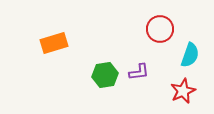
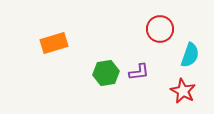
green hexagon: moved 1 px right, 2 px up
red star: rotated 20 degrees counterclockwise
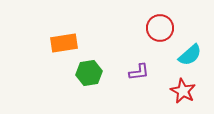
red circle: moved 1 px up
orange rectangle: moved 10 px right; rotated 8 degrees clockwise
cyan semicircle: rotated 30 degrees clockwise
green hexagon: moved 17 px left
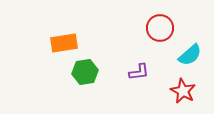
green hexagon: moved 4 px left, 1 px up
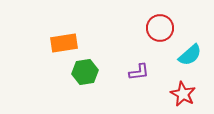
red star: moved 3 px down
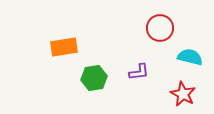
orange rectangle: moved 4 px down
cyan semicircle: moved 2 px down; rotated 125 degrees counterclockwise
green hexagon: moved 9 px right, 6 px down
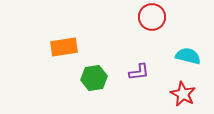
red circle: moved 8 px left, 11 px up
cyan semicircle: moved 2 px left, 1 px up
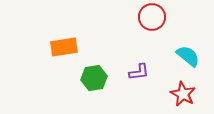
cyan semicircle: rotated 25 degrees clockwise
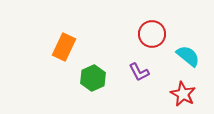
red circle: moved 17 px down
orange rectangle: rotated 56 degrees counterclockwise
purple L-shape: rotated 70 degrees clockwise
green hexagon: moved 1 px left; rotated 15 degrees counterclockwise
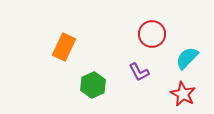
cyan semicircle: moved 1 px left, 2 px down; rotated 85 degrees counterclockwise
green hexagon: moved 7 px down
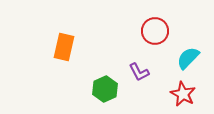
red circle: moved 3 px right, 3 px up
orange rectangle: rotated 12 degrees counterclockwise
cyan semicircle: moved 1 px right
green hexagon: moved 12 px right, 4 px down
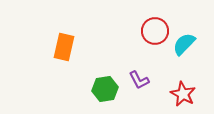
cyan semicircle: moved 4 px left, 14 px up
purple L-shape: moved 8 px down
green hexagon: rotated 15 degrees clockwise
